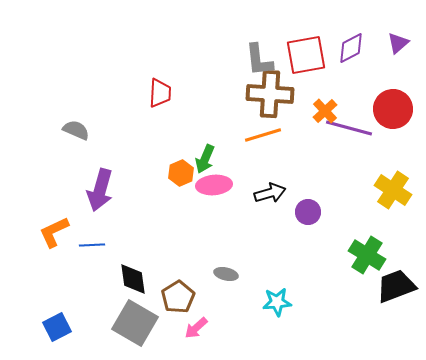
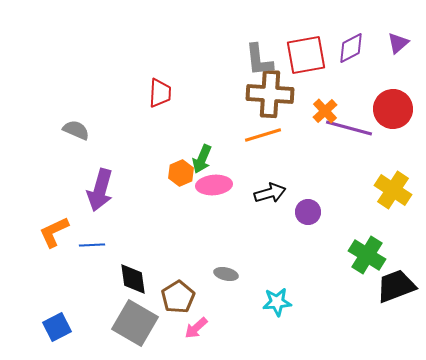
green arrow: moved 3 px left
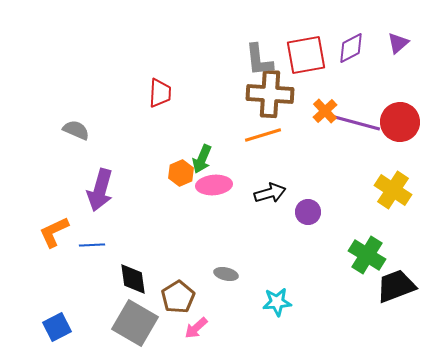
red circle: moved 7 px right, 13 px down
purple line: moved 8 px right, 5 px up
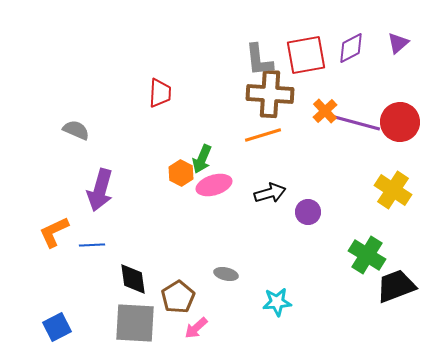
orange hexagon: rotated 10 degrees counterclockwise
pink ellipse: rotated 12 degrees counterclockwise
gray square: rotated 27 degrees counterclockwise
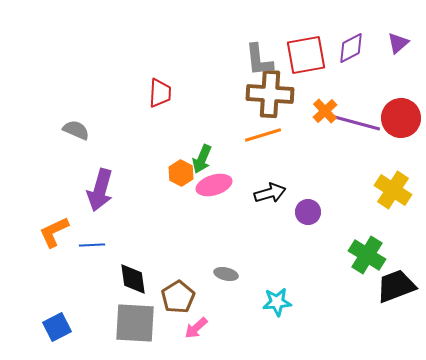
red circle: moved 1 px right, 4 px up
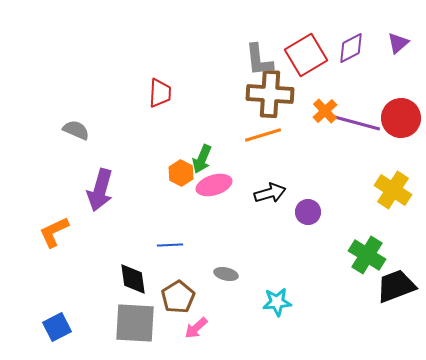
red square: rotated 21 degrees counterclockwise
blue line: moved 78 px right
